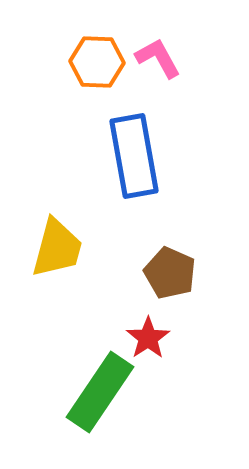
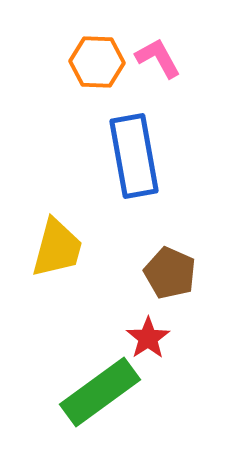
green rectangle: rotated 20 degrees clockwise
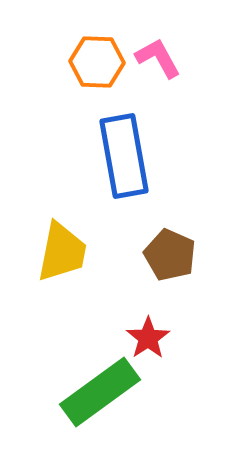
blue rectangle: moved 10 px left
yellow trapezoid: moved 5 px right, 4 px down; rotated 4 degrees counterclockwise
brown pentagon: moved 18 px up
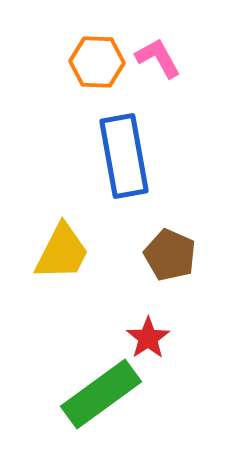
yellow trapezoid: rotated 16 degrees clockwise
green rectangle: moved 1 px right, 2 px down
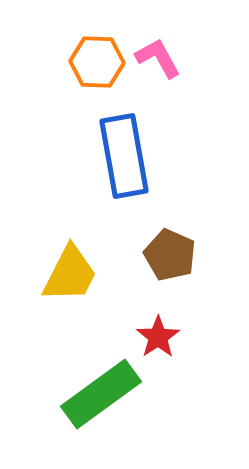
yellow trapezoid: moved 8 px right, 22 px down
red star: moved 10 px right, 1 px up
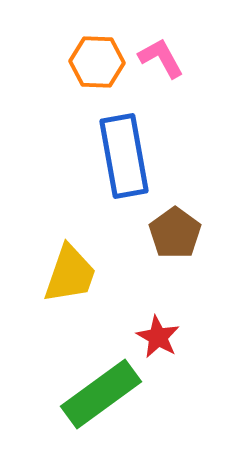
pink L-shape: moved 3 px right
brown pentagon: moved 5 px right, 22 px up; rotated 12 degrees clockwise
yellow trapezoid: rotated 8 degrees counterclockwise
red star: rotated 9 degrees counterclockwise
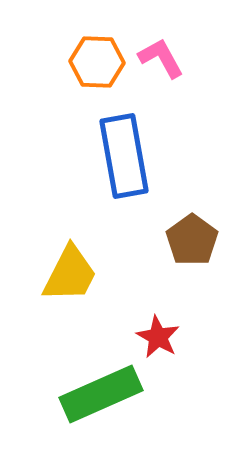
brown pentagon: moved 17 px right, 7 px down
yellow trapezoid: rotated 8 degrees clockwise
green rectangle: rotated 12 degrees clockwise
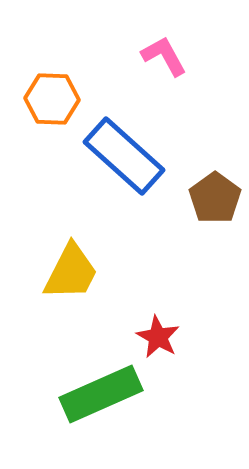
pink L-shape: moved 3 px right, 2 px up
orange hexagon: moved 45 px left, 37 px down
blue rectangle: rotated 38 degrees counterclockwise
brown pentagon: moved 23 px right, 42 px up
yellow trapezoid: moved 1 px right, 2 px up
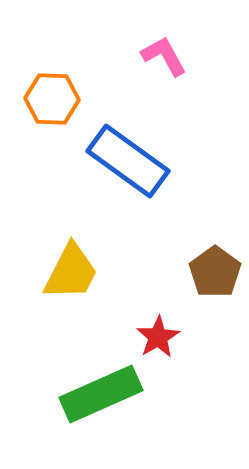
blue rectangle: moved 4 px right, 5 px down; rotated 6 degrees counterclockwise
brown pentagon: moved 74 px down
red star: rotated 12 degrees clockwise
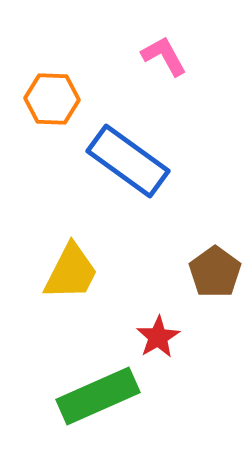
green rectangle: moved 3 px left, 2 px down
